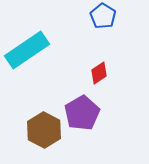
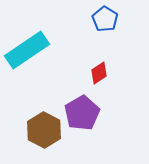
blue pentagon: moved 2 px right, 3 px down
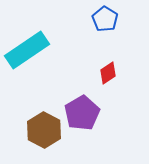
red diamond: moved 9 px right
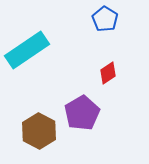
brown hexagon: moved 5 px left, 1 px down
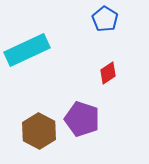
cyan rectangle: rotated 9 degrees clockwise
purple pentagon: moved 6 px down; rotated 24 degrees counterclockwise
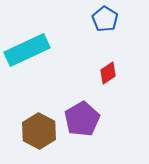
purple pentagon: rotated 24 degrees clockwise
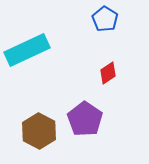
purple pentagon: moved 3 px right; rotated 8 degrees counterclockwise
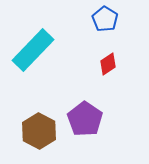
cyan rectangle: moved 6 px right; rotated 21 degrees counterclockwise
red diamond: moved 9 px up
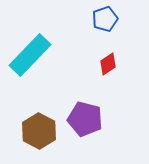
blue pentagon: rotated 20 degrees clockwise
cyan rectangle: moved 3 px left, 5 px down
purple pentagon: rotated 20 degrees counterclockwise
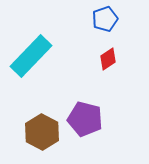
cyan rectangle: moved 1 px right, 1 px down
red diamond: moved 5 px up
brown hexagon: moved 3 px right, 1 px down
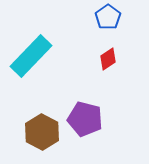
blue pentagon: moved 3 px right, 2 px up; rotated 15 degrees counterclockwise
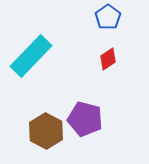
brown hexagon: moved 4 px right, 1 px up
